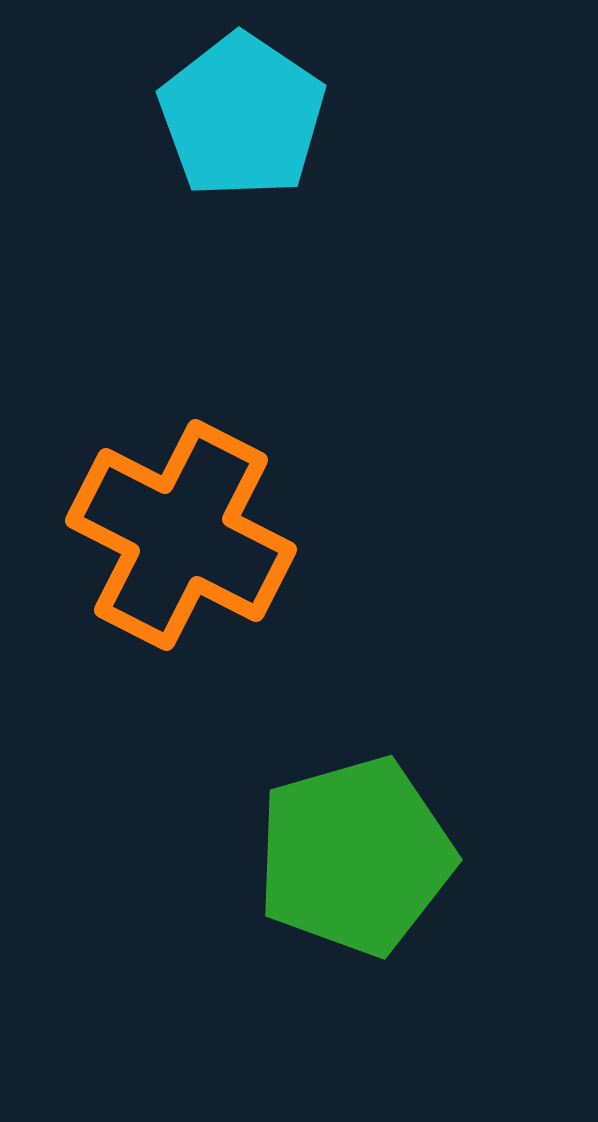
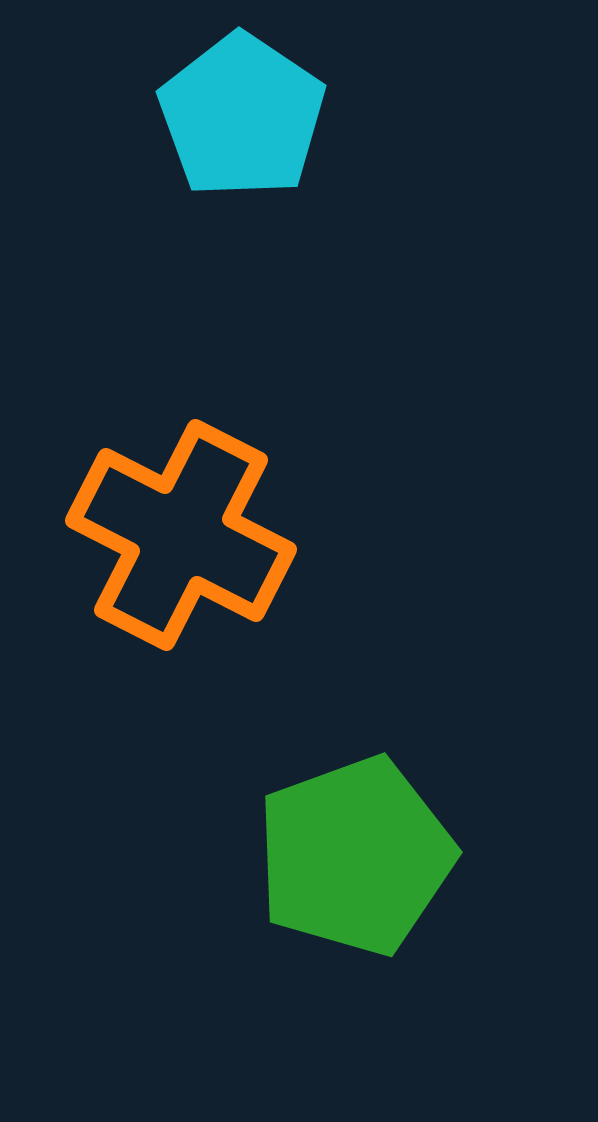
green pentagon: rotated 4 degrees counterclockwise
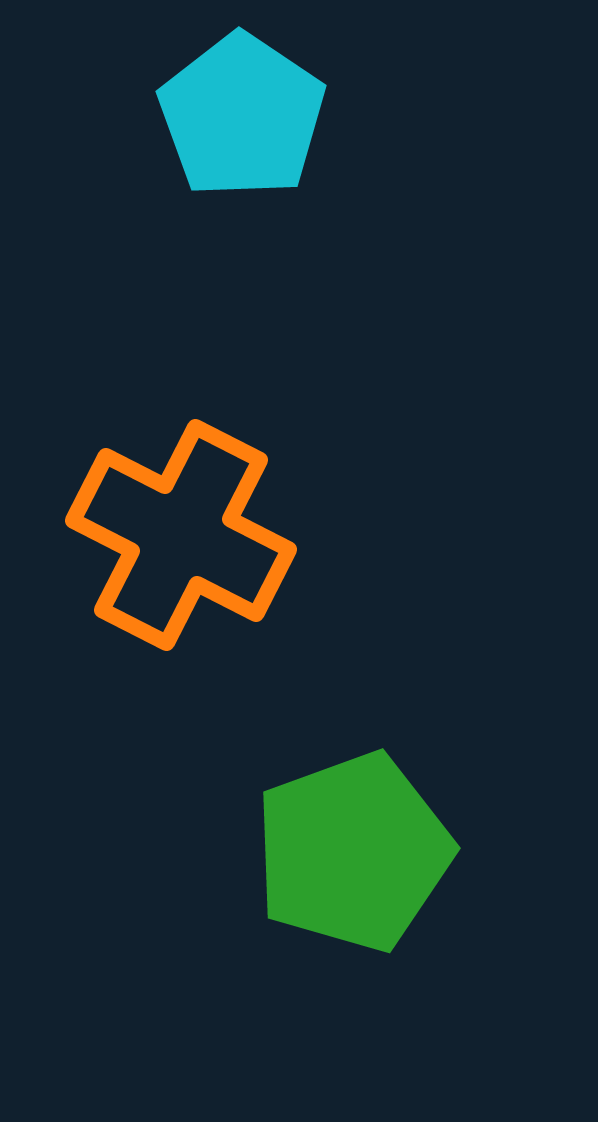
green pentagon: moved 2 px left, 4 px up
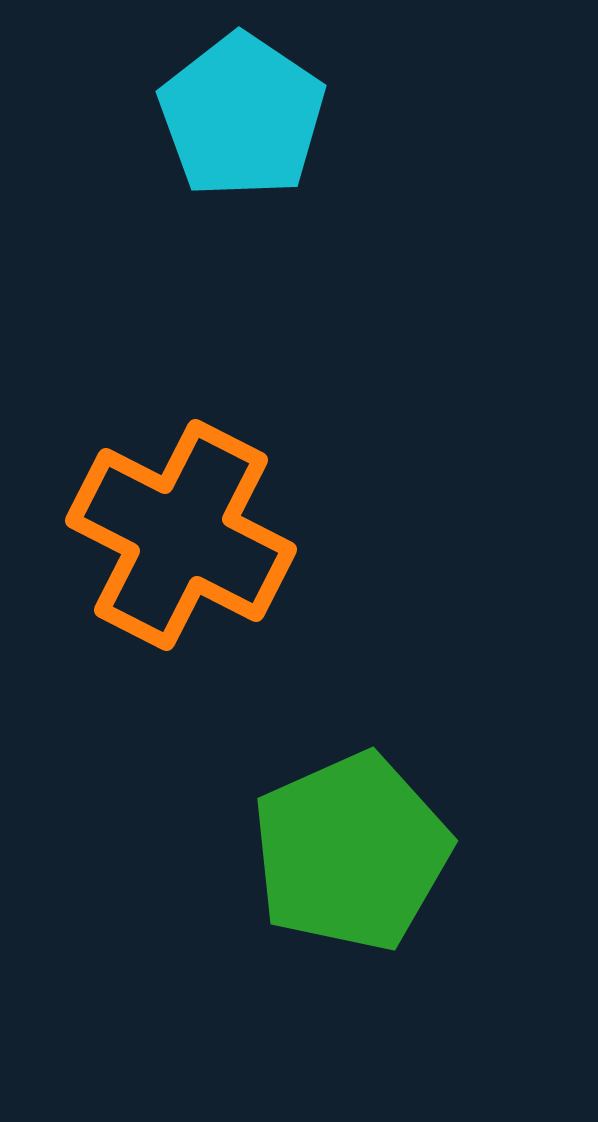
green pentagon: moved 2 px left; rotated 4 degrees counterclockwise
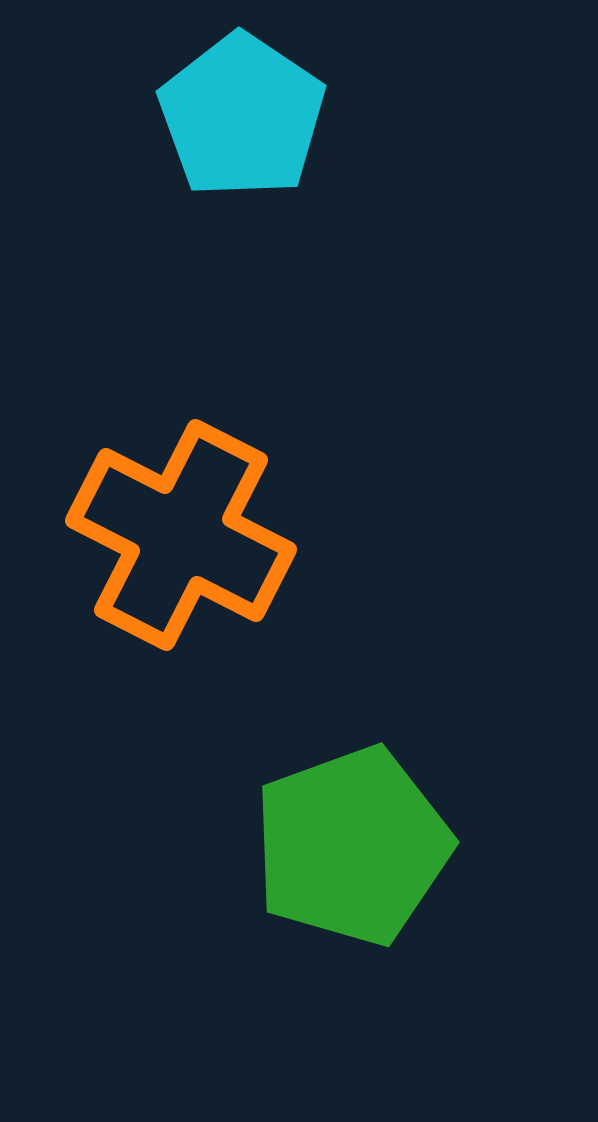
green pentagon: moved 1 px right, 6 px up; rotated 4 degrees clockwise
